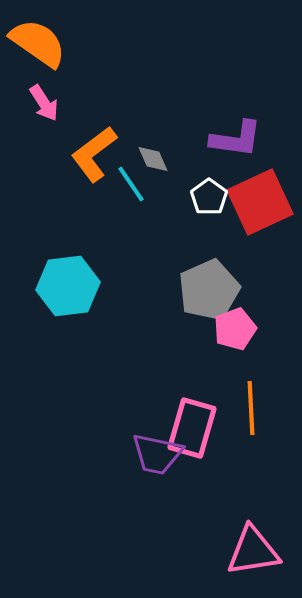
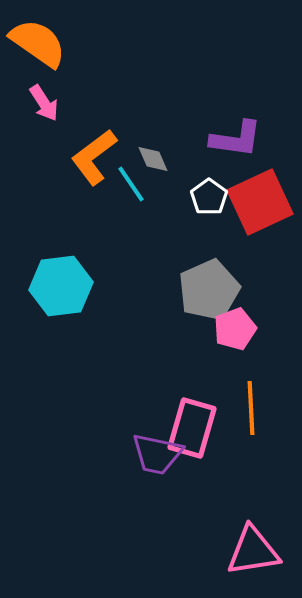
orange L-shape: moved 3 px down
cyan hexagon: moved 7 px left
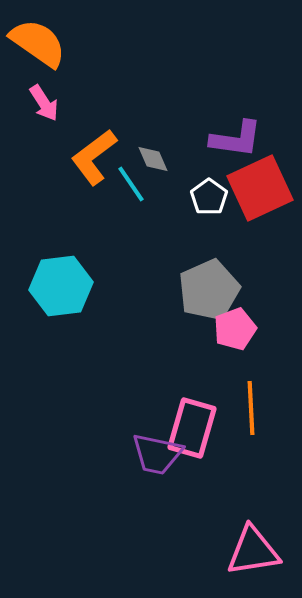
red square: moved 14 px up
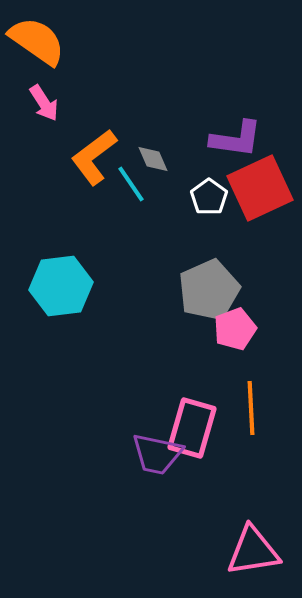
orange semicircle: moved 1 px left, 2 px up
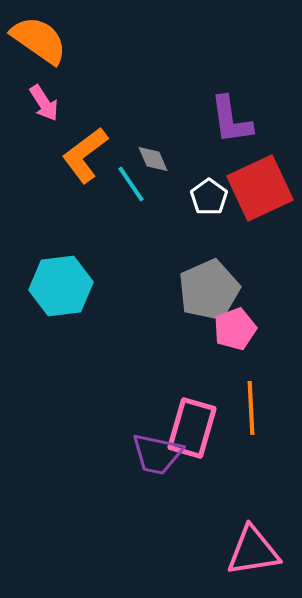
orange semicircle: moved 2 px right, 1 px up
purple L-shape: moved 5 px left, 19 px up; rotated 74 degrees clockwise
orange L-shape: moved 9 px left, 2 px up
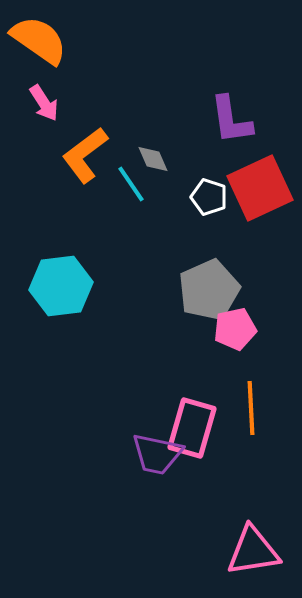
white pentagon: rotated 18 degrees counterclockwise
pink pentagon: rotated 9 degrees clockwise
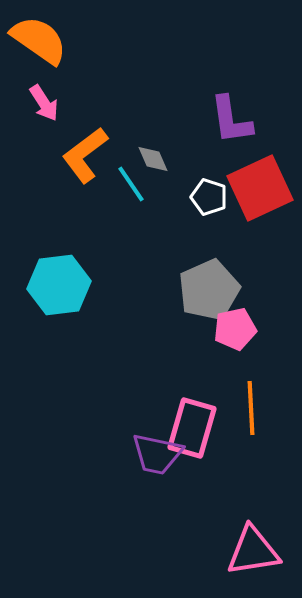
cyan hexagon: moved 2 px left, 1 px up
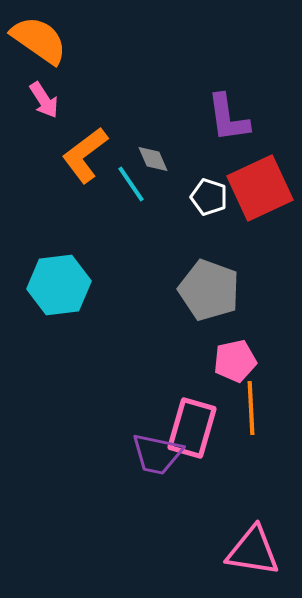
pink arrow: moved 3 px up
purple L-shape: moved 3 px left, 2 px up
gray pentagon: rotated 28 degrees counterclockwise
pink pentagon: moved 32 px down
pink triangle: rotated 18 degrees clockwise
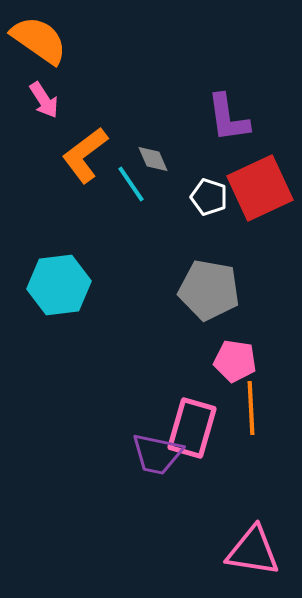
gray pentagon: rotated 10 degrees counterclockwise
pink pentagon: rotated 21 degrees clockwise
